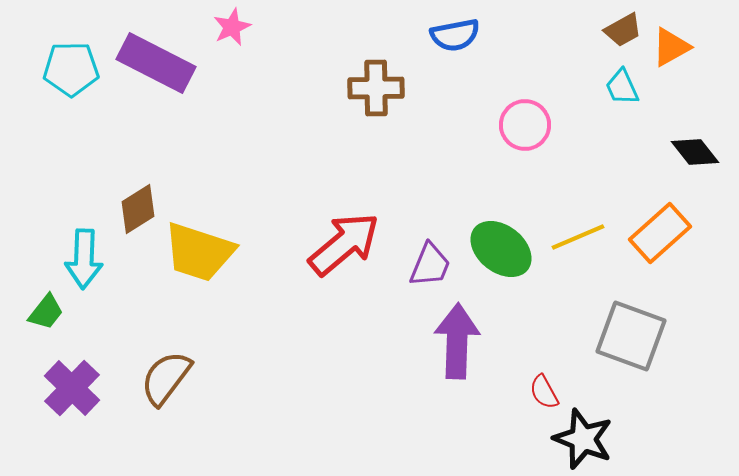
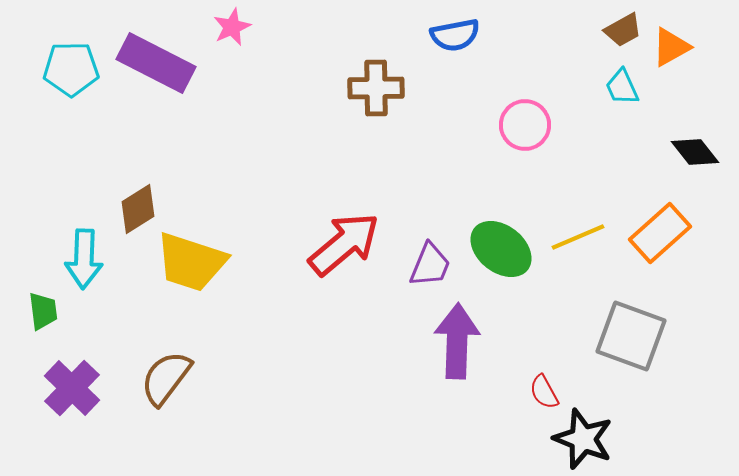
yellow trapezoid: moved 8 px left, 10 px down
green trapezoid: moved 3 px left, 1 px up; rotated 45 degrees counterclockwise
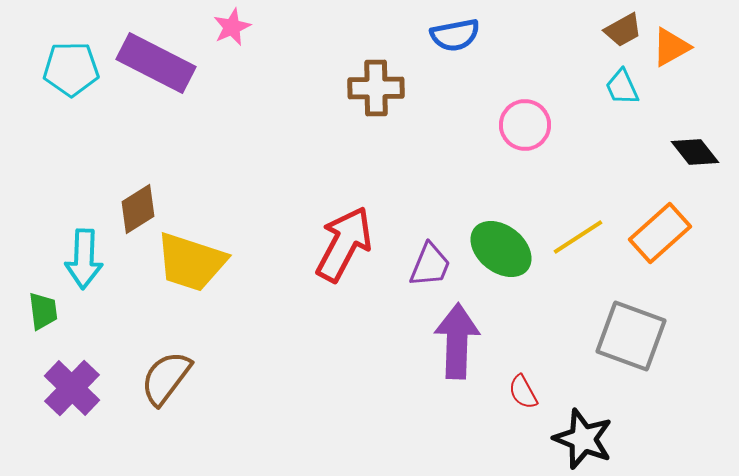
yellow line: rotated 10 degrees counterclockwise
red arrow: rotated 22 degrees counterclockwise
red semicircle: moved 21 px left
